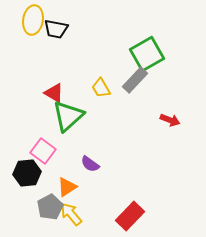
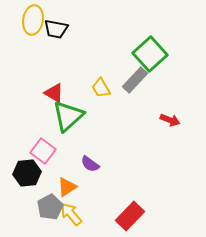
green square: moved 3 px right; rotated 12 degrees counterclockwise
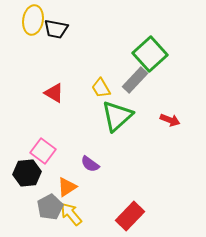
green triangle: moved 49 px right
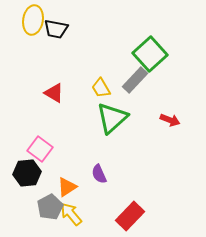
green triangle: moved 5 px left, 2 px down
pink square: moved 3 px left, 2 px up
purple semicircle: moved 9 px right, 10 px down; rotated 30 degrees clockwise
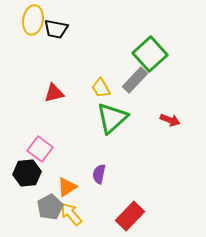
red triangle: rotated 45 degrees counterclockwise
purple semicircle: rotated 36 degrees clockwise
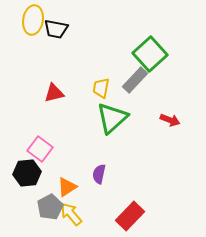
yellow trapezoid: rotated 40 degrees clockwise
